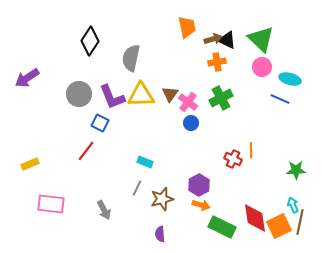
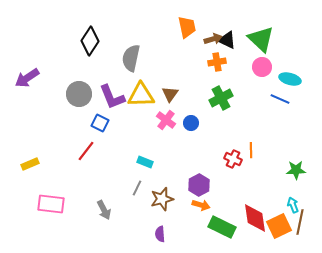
pink cross: moved 22 px left, 18 px down
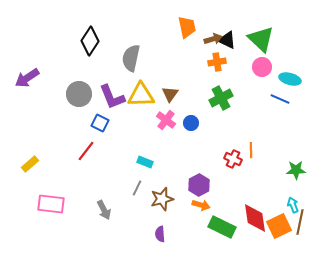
yellow rectangle: rotated 18 degrees counterclockwise
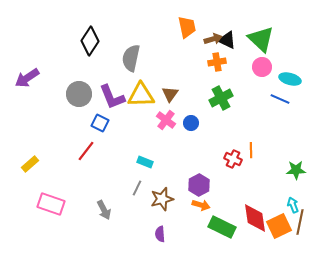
pink rectangle: rotated 12 degrees clockwise
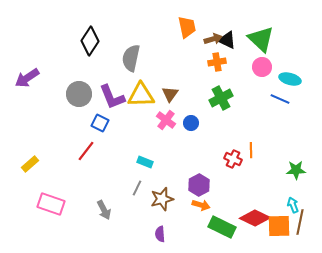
red diamond: rotated 56 degrees counterclockwise
orange square: rotated 25 degrees clockwise
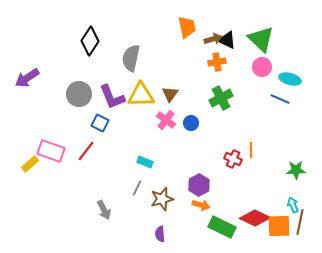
pink rectangle: moved 53 px up
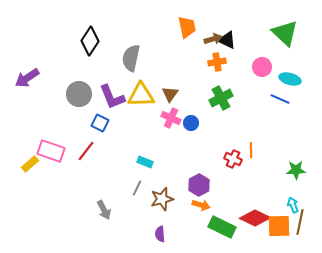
green triangle: moved 24 px right, 6 px up
pink cross: moved 5 px right, 2 px up; rotated 12 degrees counterclockwise
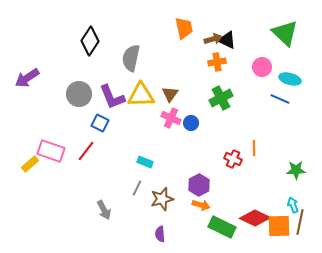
orange trapezoid: moved 3 px left, 1 px down
orange line: moved 3 px right, 2 px up
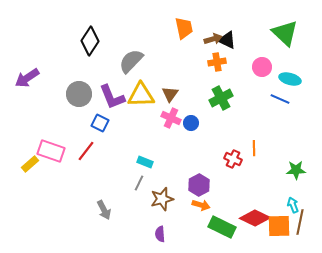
gray semicircle: moved 3 px down; rotated 32 degrees clockwise
gray line: moved 2 px right, 5 px up
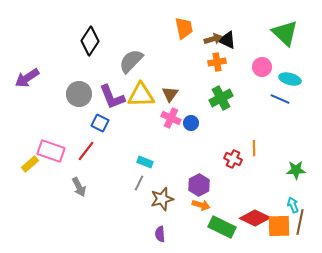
gray arrow: moved 25 px left, 23 px up
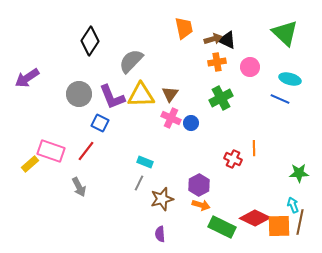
pink circle: moved 12 px left
green star: moved 3 px right, 3 px down
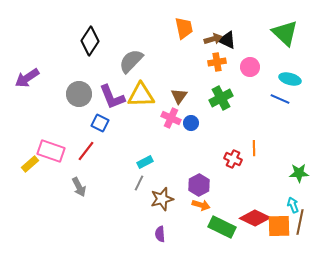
brown triangle: moved 9 px right, 2 px down
cyan rectangle: rotated 49 degrees counterclockwise
